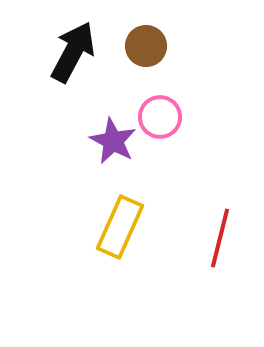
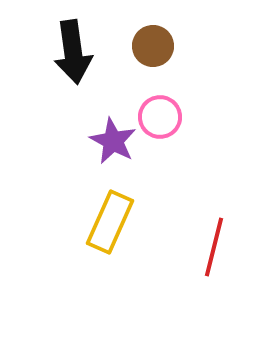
brown circle: moved 7 px right
black arrow: rotated 144 degrees clockwise
yellow rectangle: moved 10 px left, 5 px up
red line: moved 6 px left, 9 px down
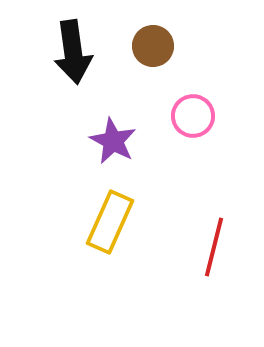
pink circle: moved 33 px right, 1 px up
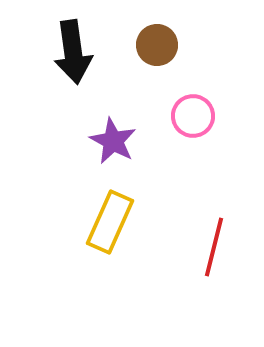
brown circle: moved 4 px right, 1 px up
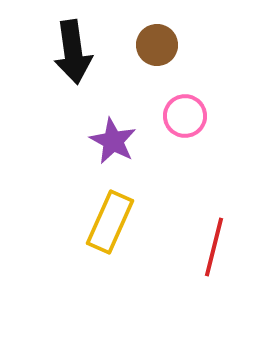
pink circle: moved 8 px left
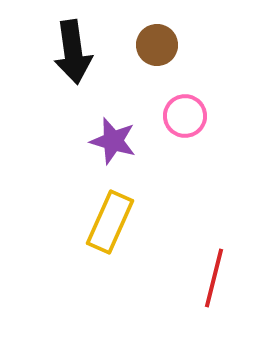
purple star: rotated 12 degrees counterclockwise
red line: moved 31 px down
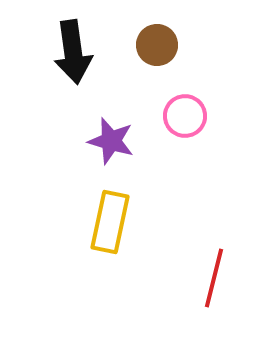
purple star: moved 2 px left
yellow rectangle: rotated 12 degrees counterclockwise
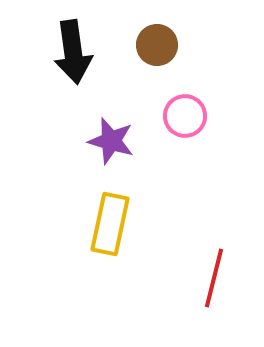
yellow rectangle: moved 2 px down
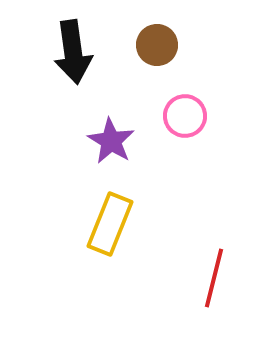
purple star: rotated 15 degrees clockwise
yellow rectangle: rotated 10 degrees clockwise
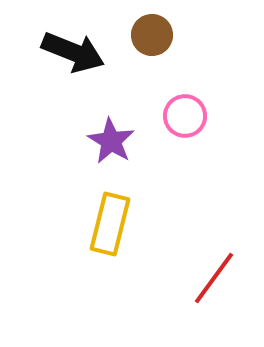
brown circle: moved 5 px left, 10 px up
black arrow: rotated 60 degrees counterclockwise
yellow rectangle: rotated 8 degrees counterclockwise
red line: rotated 22 degrees clockwise
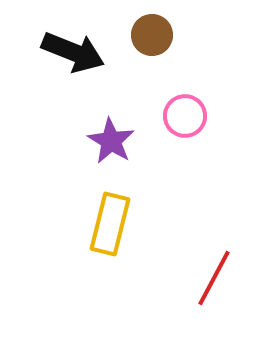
red line: rotated 8 degrees counterclockwise
